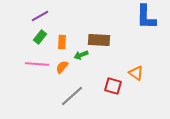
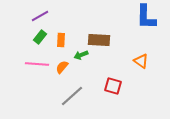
orange rectangle: moved 1 px left, 2 px up
orange triangle: moved 5 px right, 12 px up
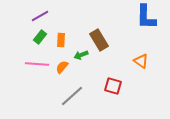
brown rectangle: rotated 55 degrees clockwise
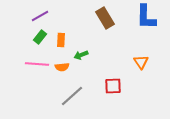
brown rectangle: moved 6 px right, 22 px up
orange triangle: moved 1 px down; rotated 21 degrees clockwise
orange semicircle: rotated 136 degrees counterclockwise
red square: rotated 18 degrees counterclockwise
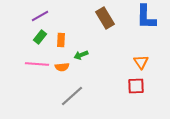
red square: moved 23 px right
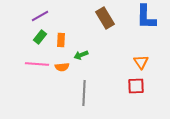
gray line: moved 12 px right, 3 px up; rotated 45 degrees counterclockwise
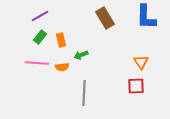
orange rectangle: rotated 16 degrees counterclockwise
pink line: moved 1 px up
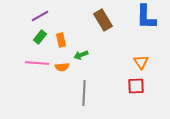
brown rectangle: moved 2 px left, 2 px down
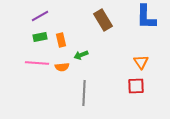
green rectangle: rotated 40 degrees clockwise
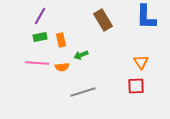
purple line: rotated 30 degrees counterclockwise
gray line: moved 1 px left, 1 px up; rotated 70 degrees clockwise
